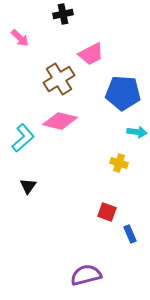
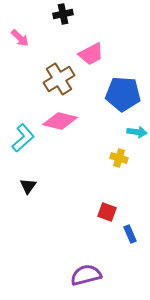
blue pentagon: moved 1 px down
yellow cross: moved 5 px up
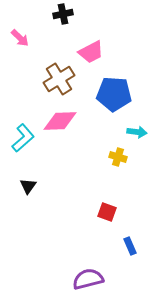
pink trapezoid: moved 2 px up
blue pentagon: moved 9 px left
pink diamond: rotated 16 degrees counterclockwise
yellow cross: moved 1 px left, 1 px up
blue rectangle: moved 12 px down
purple semicircle: moved 2 px right, 4 px down
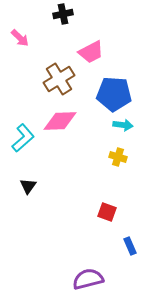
cyan arrow: moved 14 px left, 7 px up
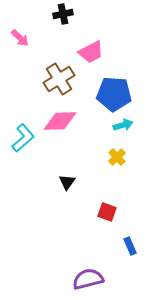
cyan arrow: rotated 24 degrees counterclockwise
yellow cross: moved 1 px left; rotated 30 degrees clockwise
black triangle: moved 39 px right, 4 px up
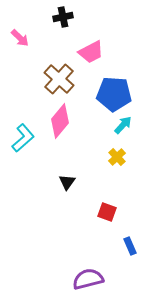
black cross: moved 3 px down
brown cross: rotated 16 degrees counterclockwise
pink diamond: rotated 48 degrees counterclockwise
cyan arrow: rotated 30 degrees counterclockwise
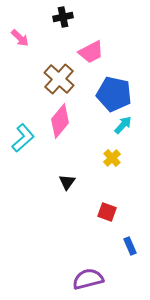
blue pentagon: rotated 8 degrees clockwise
yellow cross: moved 5 px left, 1 px down
